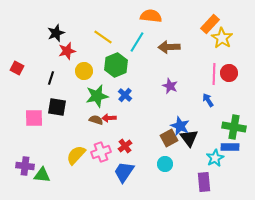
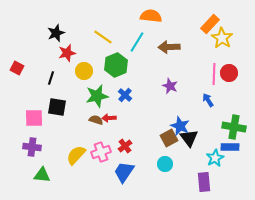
red star: moved 2 px down
purple cross: moved 7 px right, 19 px up
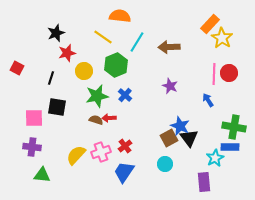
orange semicircle: moved 31 px left
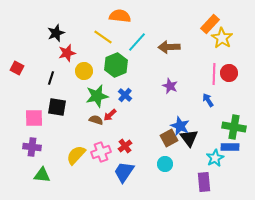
cyan line: rotated 10 degrees clockwise
red arrow: moved 1 px right, 3 px up; rotated 40 degrees counterclockwise
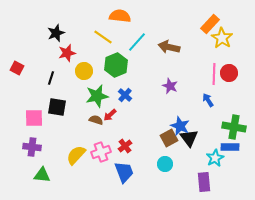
brown arrow: rotated 15 degrees clockwise
blue trapezoid: rotated 125 degrees clockwise
